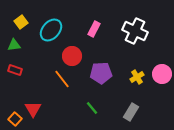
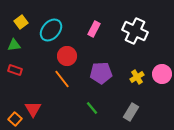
red circle: moved 5 px left
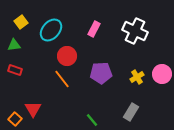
green line: moved 12 px down
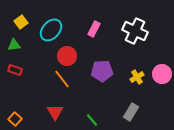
purple pentagon: moved 1 px right, 2 px up
red triangle: moved 22 px right, 3 px down
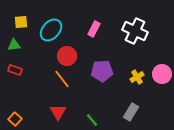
yellow square: rotated 32 degrees clockwise
red triangle: moved 3 px right
